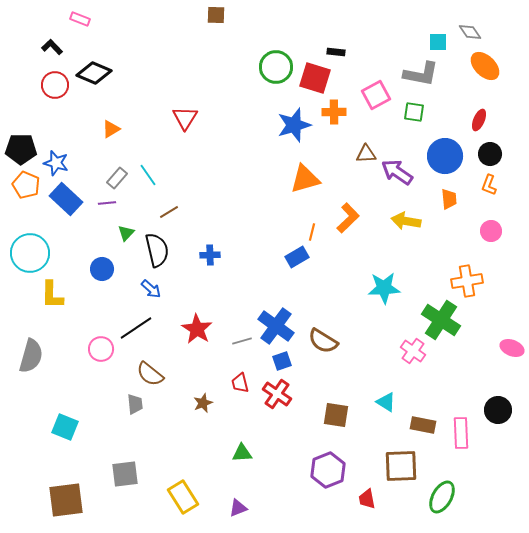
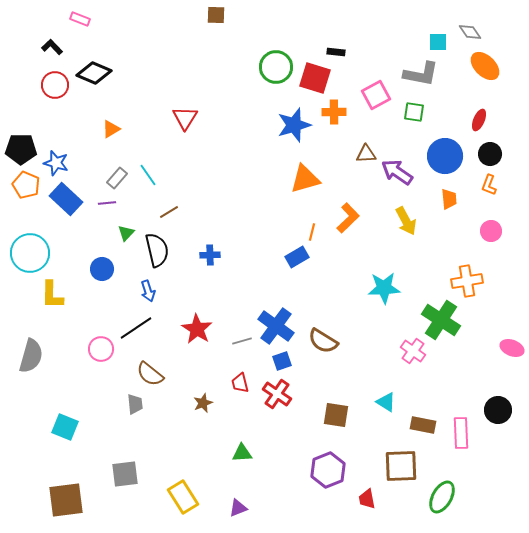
yellow arrow at (406, 221): rotated 128 degrees counterclockwise
blue arrow at (151, 289): moved 3 px left, 2 px down; rotated 30 degrees clockwise
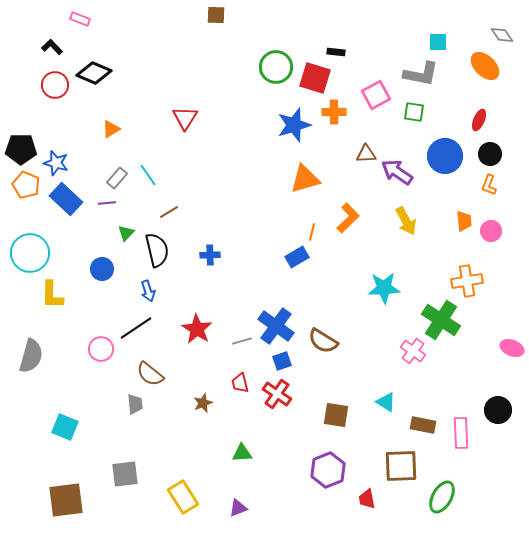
gray diamond at (470, 32): moved 32 px right, 3 px down
orange trapezoid at (449, 199): moved 15 px right, 22 px down
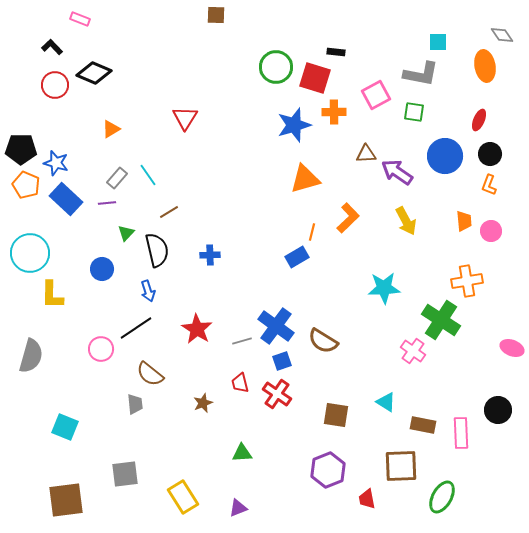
orange ellipse at (485, 66): rotated 36 degrees clockwise
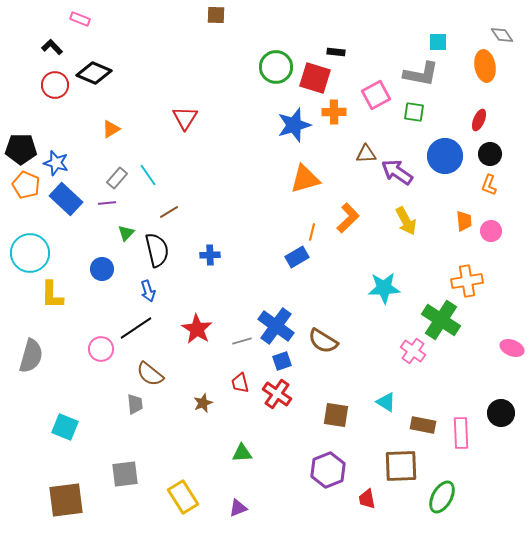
black circle at (498, 410): moved 3 px right, 3 px down
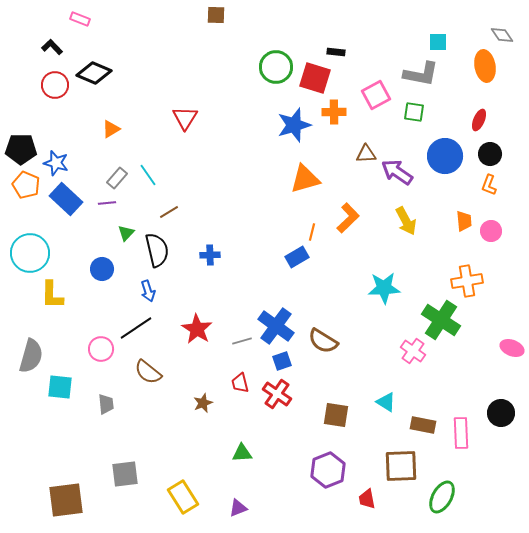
brown semicircle at (150, 374): moved 2 px left, 2 px up
gray trapezoid at (135, 404): moved 29 px left
cyan square at (65, 427): moved 5 px left, 40 px up; rotated 16 degrees counterclockwise
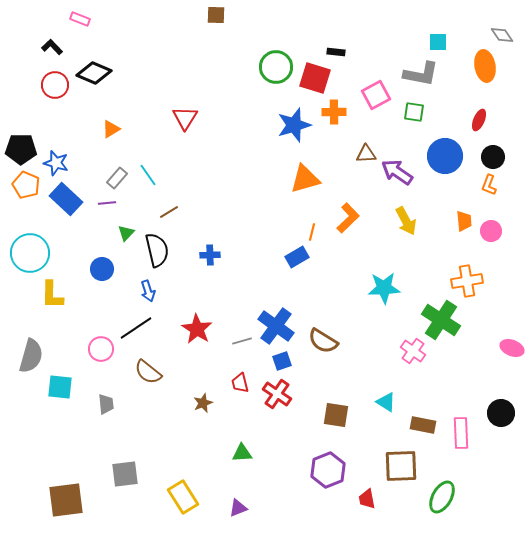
black circle at (490, 154): moved 3 px right, 3 px down
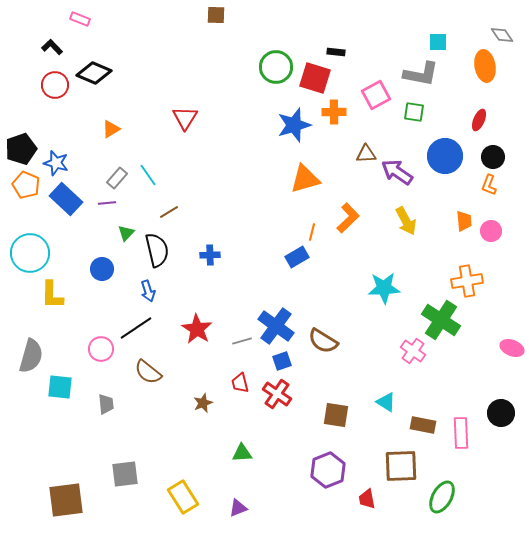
black pentagon at (21, 149): rotated 20 degrees counterclockwise
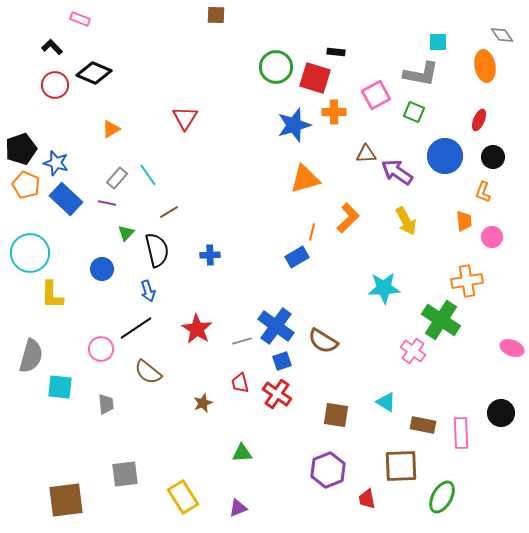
green square at (414, 112): rotated 15 degrees clockwise
orange L-shape at (489, 185): moved 6 px left, 7 px down
purple line at (107, 203): rotated 18 degrees clockwise
pink circle at (491, 231): moved 1 px right, 6 px down
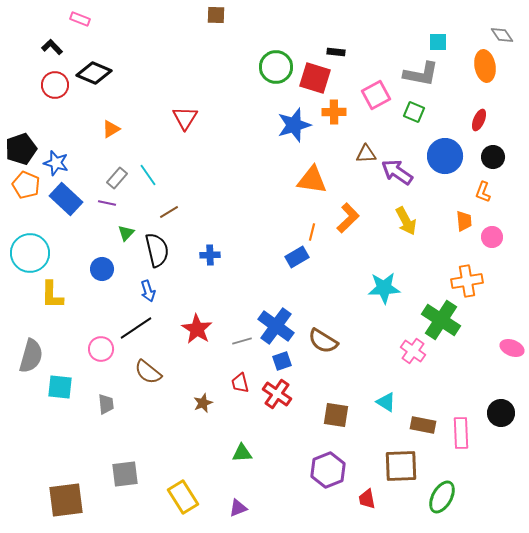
orange triangle at (305, 179): moved 7 px right, 1 px down; rotated 24 degrees clockwise
